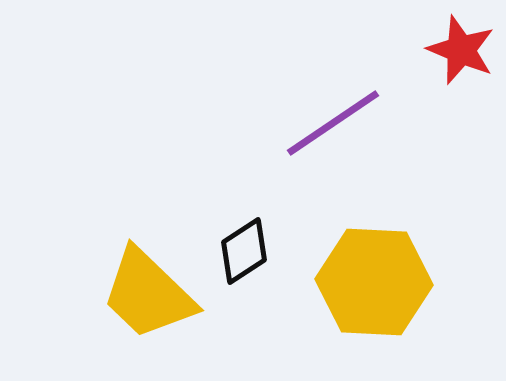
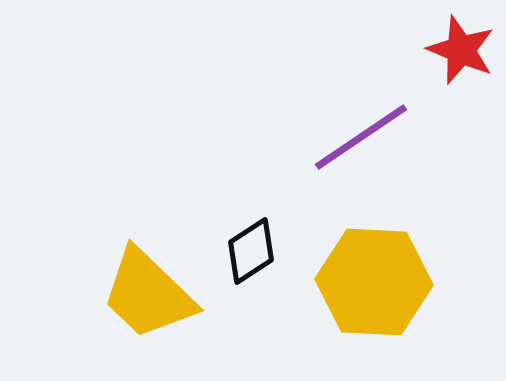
purple line: moved 28 px right, 14 px down
black diamond: moved 7 px right
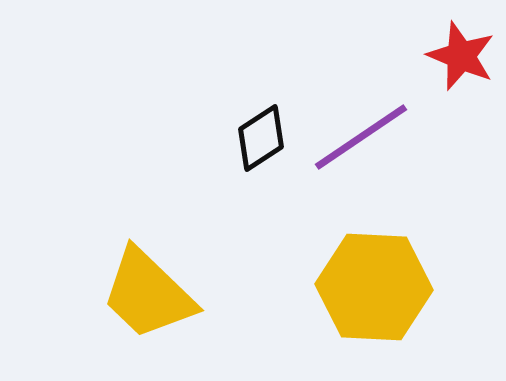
red star: moved 6 px down
black diamond: moved 10 px right, 113 px up
yellow hexagon: moved 5 px down
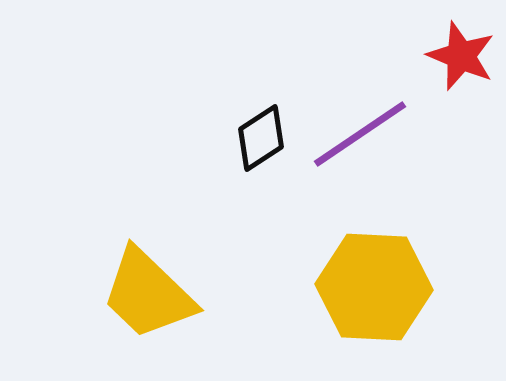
purple line: moved 1 px left, 3 px up
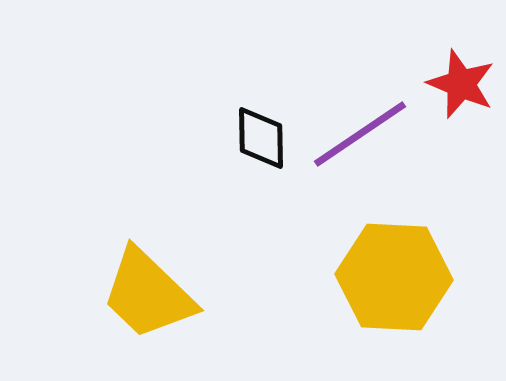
red star: moved 28 px down
black diamond: rotated 58 degrees counterclockwise
yellow hexagon: moved 20 px right, 10 px up
